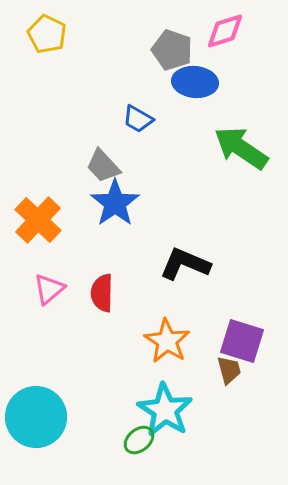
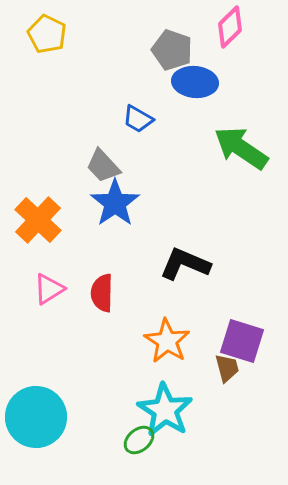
pink diamond: moved 5 px right, 4 px up; rotated 27 degrees counterclockwise
pink triangle: rotated 8 degrees clockwise
brown trapezoid: moved 2 px left, 2 px up
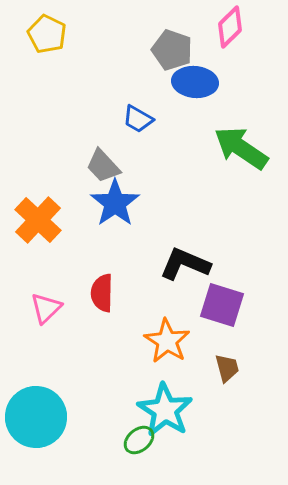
pink triangle: moved 3 px left, 19 px down; rotated 12 degrees counterclockwise
purple square: moved 20 px left, 36 px up
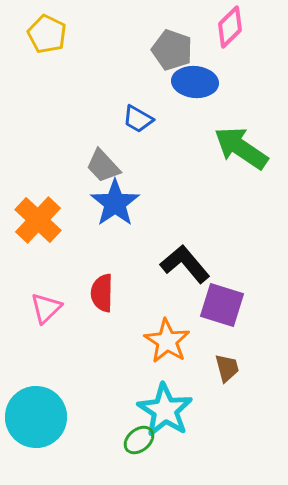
black L-shape: rotated 27 degrees clockwise
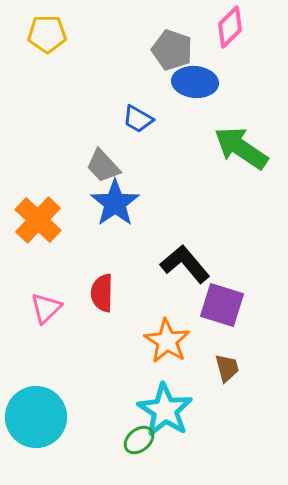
yellow pentagon: rotated 27 degrees counterclockwise
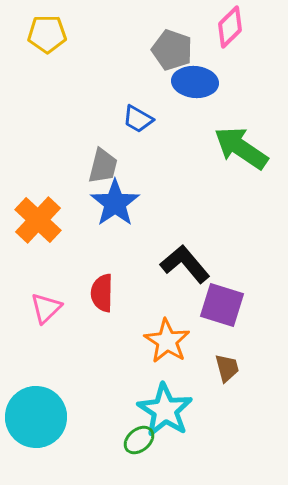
gray trapezoid: rotated 123 degrees counterclockwise
